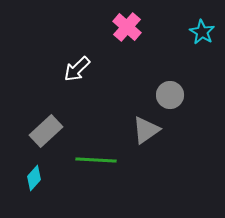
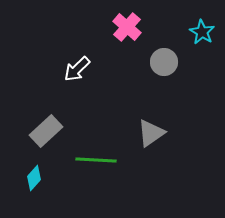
gray circle: moved 6 px left, 33 px up
gray triangle: moved 5 px right, 3 px down
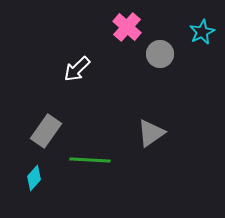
cyan star: rotated 15 degrees clockwise
gray circle: moved 4 px left, 8 px up
gray rectangle: rotated 12 degrees counterclockwise
green line: moved 6 px left
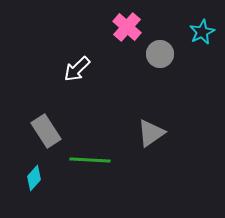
gray rectangle: rotated 68 degrees counterclockwise
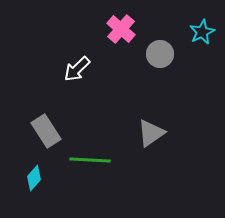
pink cross: moved 6 px left, 2 px down
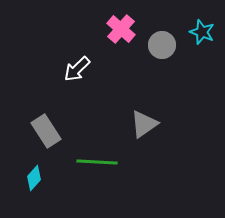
cyan star: rotated 25 degrees counterclockwise
gray circle: moved 2 px right, 9 px up
gray triangle: moved 7 px left, 9 px up
green line: moved 7 px right, 2 px down
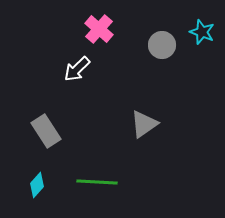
pink cross: moved 22 px left
green line: moved 20 px down
cyan diamond: moved 3 px right, 7 px down
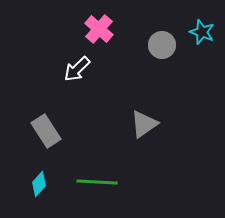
cyan diamond: moved 2 px right, 1 px up
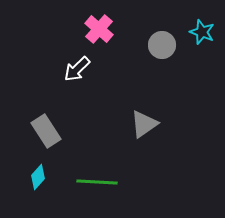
cyan diamond: moved 1 px left, 7 px up
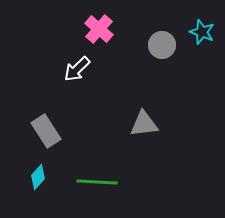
gray triangle: rotated 28 degrees clockwise
